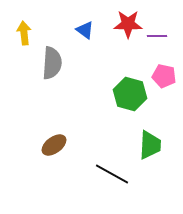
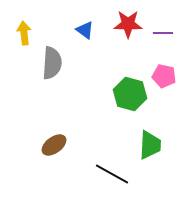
purple line: moved 6 px right, 3 px up
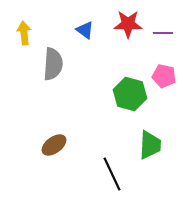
gray semicircle: moved 1 px right, 1 px down
black line: rotated 36 degrees clockwise
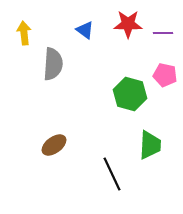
pink pentagon: moved 1 px right, 1 px up
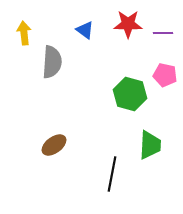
gray semicircle: moved 1 px left, 2 px up
black line: rotated 36 degrees clockwise
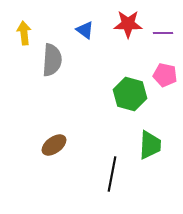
gray semicircle: moved 2 px up
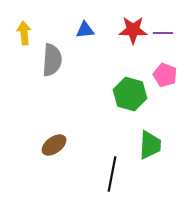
red star: moved 5 px right, 6 px down
blue triangle: rotated 42 degrees counterclockwise
pink pentagon: rotated 10 degrees clockwise
